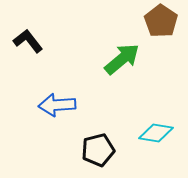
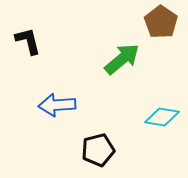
brown pentagon: moved 1 px down
black L-shape: rotated 24 degrees clockwise
cyan diamond: moved 6 px right, 16 px up
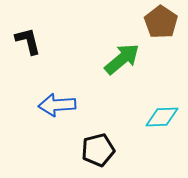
cyan diamond: rotated 12 degrees counterclockwise
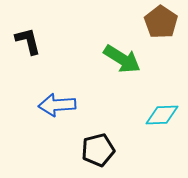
green arrow: rotated 72 degrees clockwise
cyan diamond: moved 2 px up
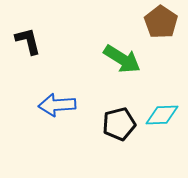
black pentagon: moved 21 px right, 26 px up
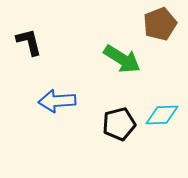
brown pentagon: moved 1 px left, 2 px down; rotated 16 degrees clockwise
black L-shape: moved 1 px right, 1 px down
blue arrow: moved 4 px up
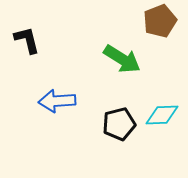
brown pentagon: moved 3 px up
black L-shape: moved 2 px left, 2 px up
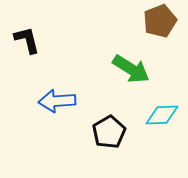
green arrow: moved 9 px right, 10 px down
black pentagon: moved 10 px left, 8 px down; rotated 16 degrees counterclockwise
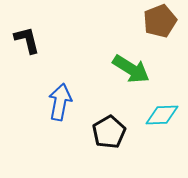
blue arrow: moved 3 px right, 1 px down; rotated 105 degrees clockwise
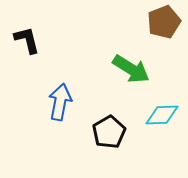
brown pentagon: moved 4 px right, 1 px down
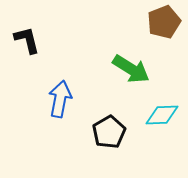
blue arrow: moved 3 px up
